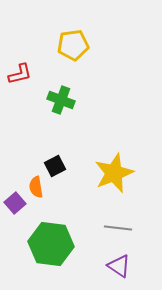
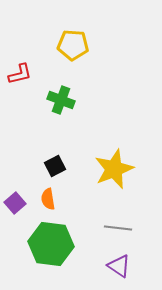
yellow pentagon: rotated 12 degrees clockwise
yellow star: moved 4 px up
orange semicircle: moved 12 px right, 12 px down
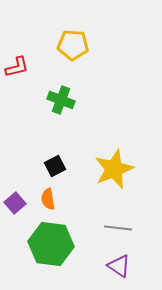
red L-shape: moved 3 px left, 7 px up
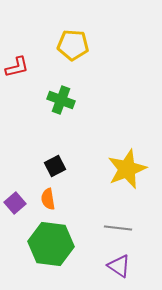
yellow star: moved 13 px right
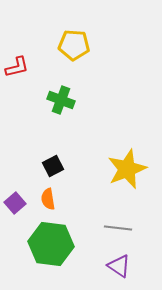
yellow pentagon: moved 1 px right
black square: moved 2 px left
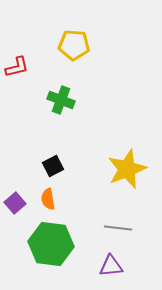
purple triangle: moved 8 px left; rotated 40 degrees counterclockwise
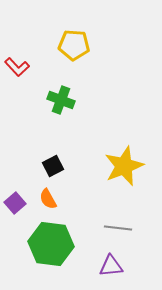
red L-shape: rotated 60 degrees clockwise
yellow star: moved 3 px left, 3 px up
orange semicircle: rotated 20 degrees counterclockwise
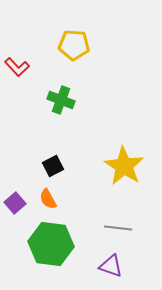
yellow star: rotated 18 degrees counterclockwise
purple triangle: rotated 25 degrees clockwise
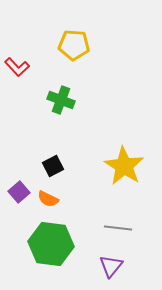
orange semicircle: rotated 35 degrees counterclockwise
purple square: moved 4 px right, 11 px up
purple triangle: rotated 50 degrees clockwise
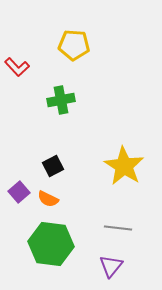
green cross: rotated 32 degrees counterclockwise
